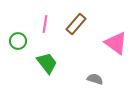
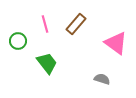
pink line: rotated 24 degrees counterclockwise
gray semicircle: moved 7 px right
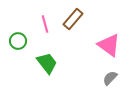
brown rectangle: moved 3 px left, 5 px up
pink triangle: moved 7 px left, 2 px down
gray semicircle: moved 8 px right, 1 px up; rotated 63 degrees counterclockwise
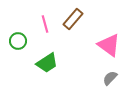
green trapezoid: rotated 95 degrees clockwise
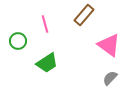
brown rectangle: moved 11 px right, 4 px up
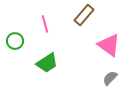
green circle: moved 3 px left
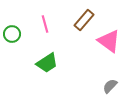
brown rectangle: moved 5 px down
green circle: moved 3 px left, 7 px up
pink triangle: moved 4 px up
gray semicircle: moved 8 px down
